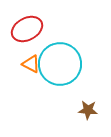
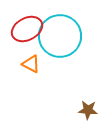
cyan circle: moved 28 px up
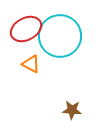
red ellipse: moved 1 px left
brown star: moved 16 px left
